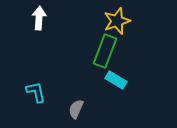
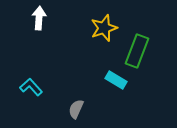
yellow star: moved 13 px left, 7 px down
green rectangle: moved 32 px right
cyan L-shape: moved 5 px left, 5 px up; rotated 30 degrees counterclockwise
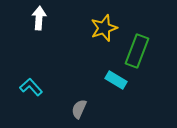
gray semicircle: moved 3 px right
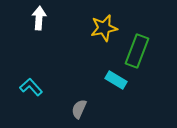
yellow star: rotated 8 degrees clockwise
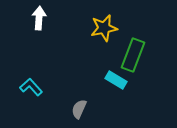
green rectangle: moved 4 px left, 4 px down
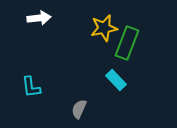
white arrow: rotated 80 degrees clockwise
green rectangle: moved 6 px left, 12 px up
cyan rectangle: rotated 15 degrees clockwise
cyan L-shape: rotated 145 degrees counterclockwise
